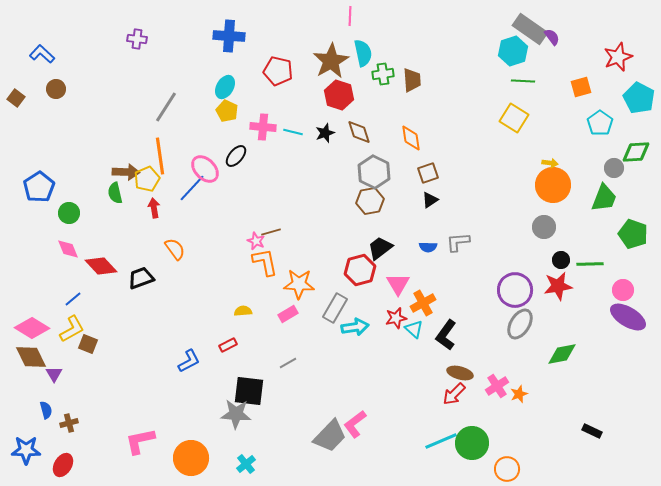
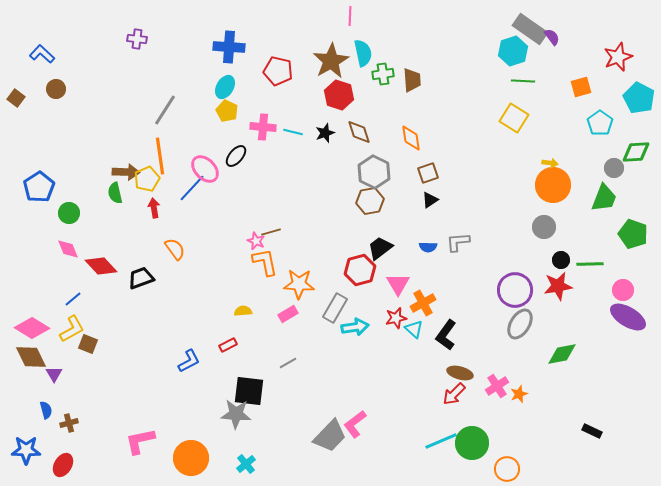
blue cross at (229, 36): moved 11 px down
gray line at (166, 107): moved 1 px left, 3 px down
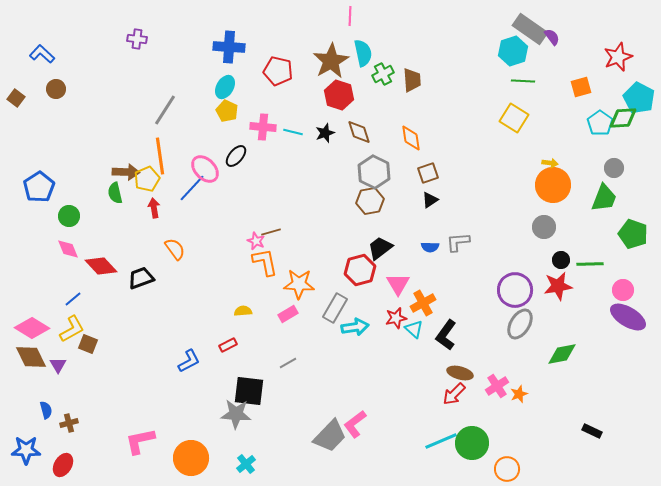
green cross at (383, 74): rotated 20 degrees counterclockwise
green diamond at (636, 152): moved 13 px left, 34 px up
green circle at (69, 213): moved 3 px down
blue semicircle at (428, 247): moved 2 px right
purple triangle at (54, 374): moved 4 px right, 9 px up
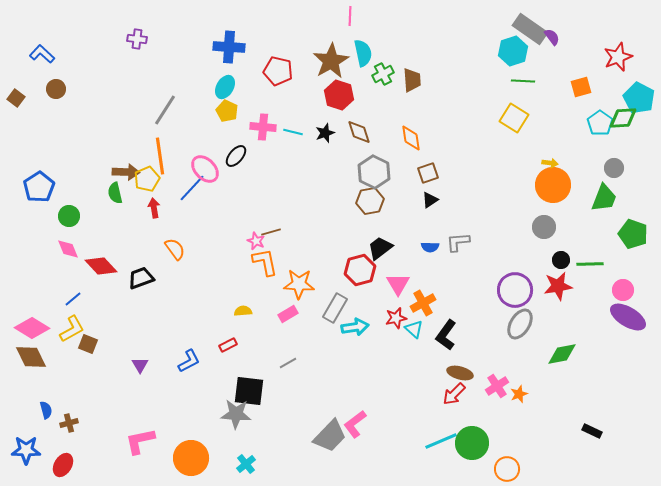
purple triangle at (58, 365): moved 82 px right
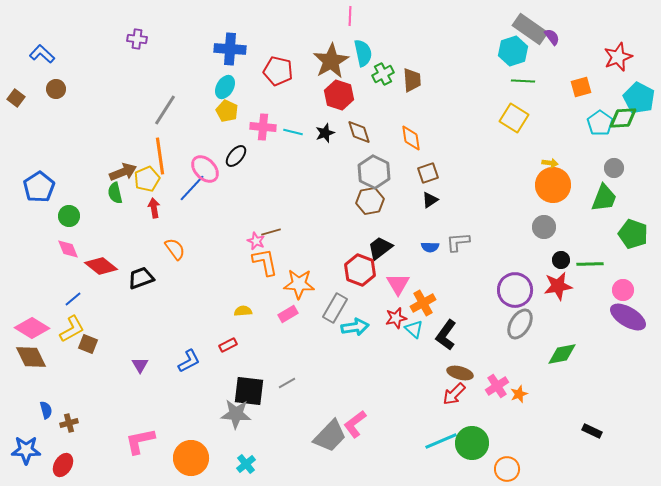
blue cross at (229, 47): moved 1 px right, 2 px down
brown arrow at (126, 172): moved 3 px left; rotated 24 degrees counterclockwise
red diamond at (101, 266): rotated 8 degrees counterclockwise
red hexagon at (360, 270): rotated 24 degrees counterclockwise
gray line at (288, 363): moved 1 px left, 20 px down
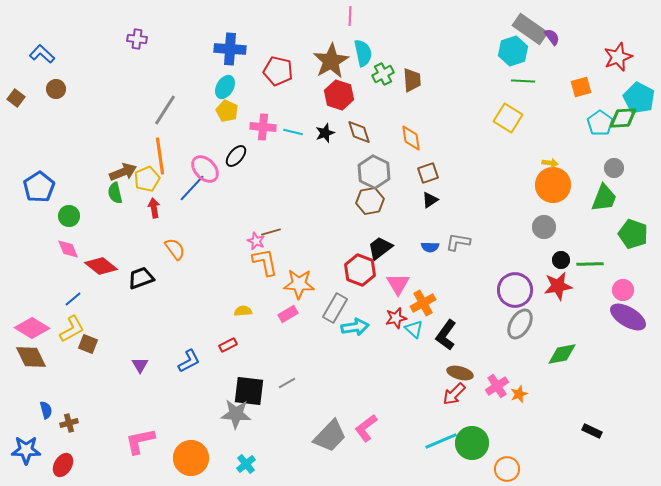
yellow square at (514, 118): moved 6 px left
gray L-shape at (458, 242): rotated 15 degrees clockwise
pink L-shape at (355, 424): moved 11 px right, 4 px down
